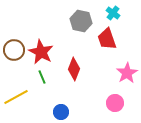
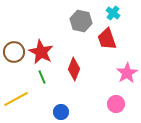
brown circle: moved 2 px down
yellow line: moved 2 px down
pink circle: moved 1 px right, 1 px down
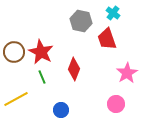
blue circle: moved 2 px up
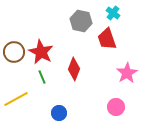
pink circle: moved 3 px down
blue circle: moved 2 px left, 3 px down
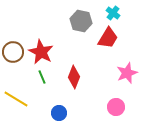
red trapezoid: moved 1 px right, 1 px up; rotated 130 degrees counterclockwise
brown circle: moved 1 px left
red diamond: moved 8 px down
pink star: rotated 10 degrees clockwise
yellow line: rotated 60 degrees clockwise
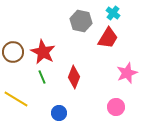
red star: moved 2 px right
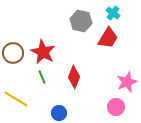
brown circle: moved 1 px down
pink star: moved 9 px down
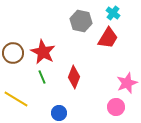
pink star: moved 1 px down
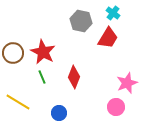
yellow line: moved 2 px right, 3 px down
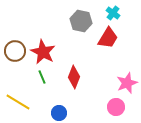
brown circle: moved 2 px right, 2 px up
